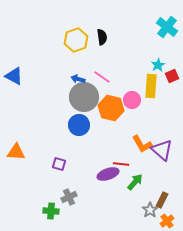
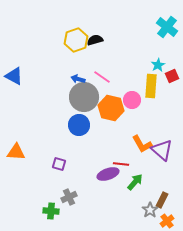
black semicircle: moved 7 px left, 3 px down; rotated 98 degrees counterclockwise
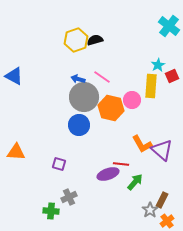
cyan cross: moved 2 px right, 1 px up
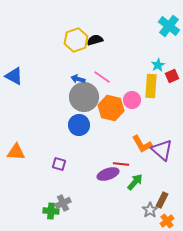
gray cross: moved 6 px left, 6 px down
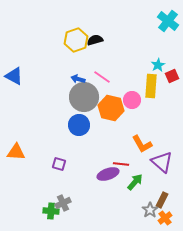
cyan cross: moved 1 px left, 5 px up
purple triangle: moved 12 px down
orange cross: moved 2 px left, 3 px up
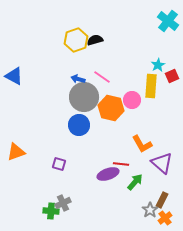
orange triangle: rotated 24 degrees counterclockwise
purple triangle: moved 1 px down
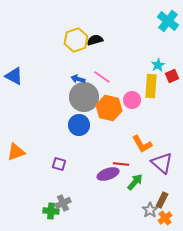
orange hexagon: moved 2 px left
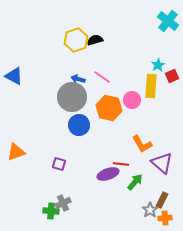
gray circle: moved 12 px left
orange cross: rotated 32 degrees clockwise
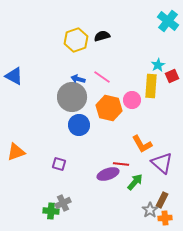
black semicircle: moved 7 px right, 4 px up
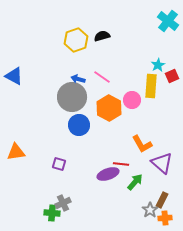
orange hexagon: rotated 15 degrees clockwise
orange triangle: rotated 12 degrees clockwise
green cross: moved 1 px right, 2 px down
